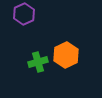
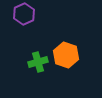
orange hexagon: rotated 15 degrees counterclockwise
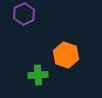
green cross: moved 13 px down; rotated 12 degrees clockwise
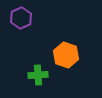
purple hexagon: moved 3 px left, 4 px down
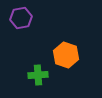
purple hexagon: rotated 15 degrees clockwise
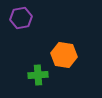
orange hexagon: moved 2 px left; rotated 10 degrees counterclockwise
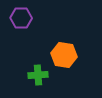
purple hexagon: rotated 10 degrees clockwise
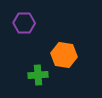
purple hexagon: moved 3 px right, 5 px down
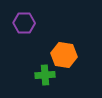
green cross: moved 7 px right
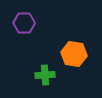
orange hexagon: moved 10 px right, 1 px up
